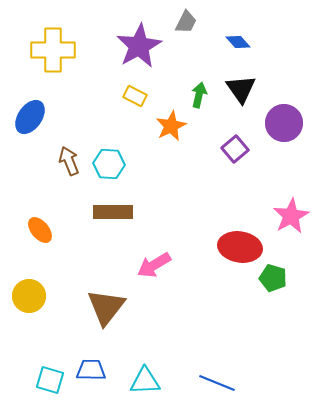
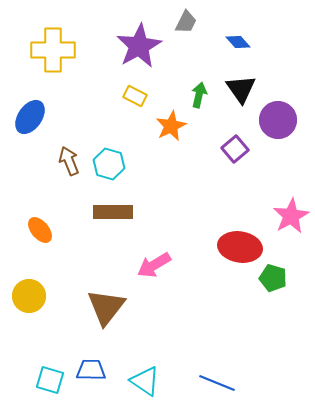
purple circle: moved 6 px left, 3 px up
cyan hexagon: rotated 12 degrees clockwise
cyan triangle: rotated 36 degrees clockwise
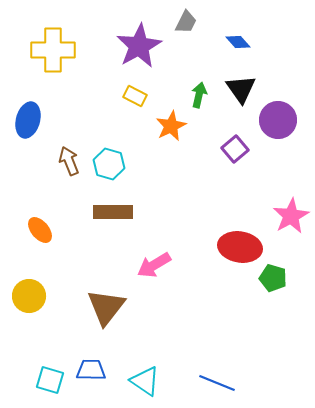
blue ellipse: moved 2 px left, 3 px down; rotated 20 degrees counterclockwise
